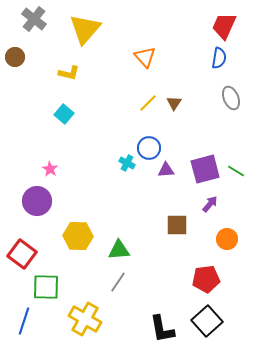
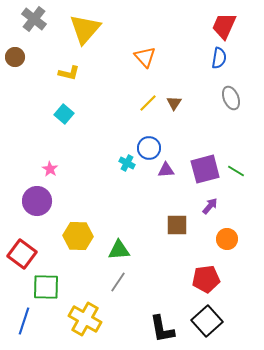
purple arrow: moved 2 px down
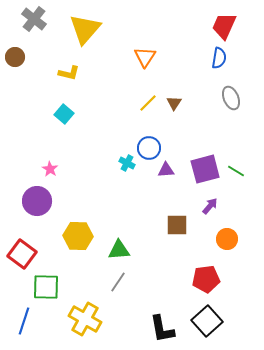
orange triangle: rotated 15 degrees clockwise
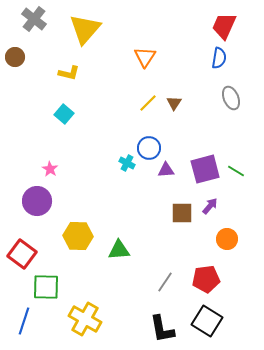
brown square: moved 5 px right, 12 px up
gray line: moved 47 px right
black square: rotated 16 degrees counterclockwise
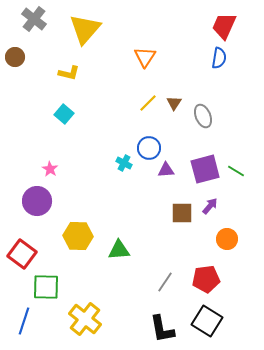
gray ellipse: moved 28 px left, 18 px down
cyan cross: moved 3 px left
yellow cross: rotated 8 degrees clockwise
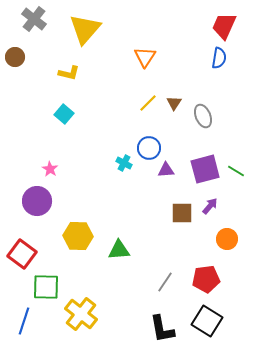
yellow cross: moved 4 px left, 5 px up
